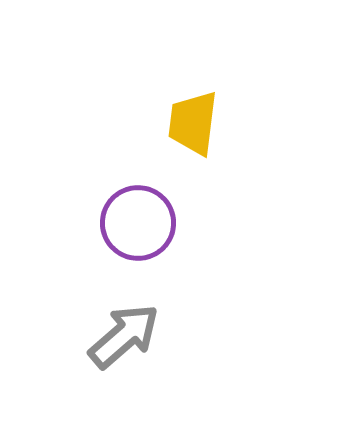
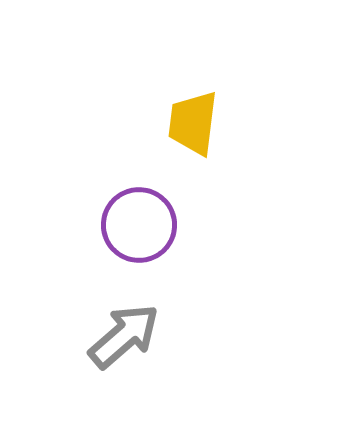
purple circle: moved 1 px right, 2 px down
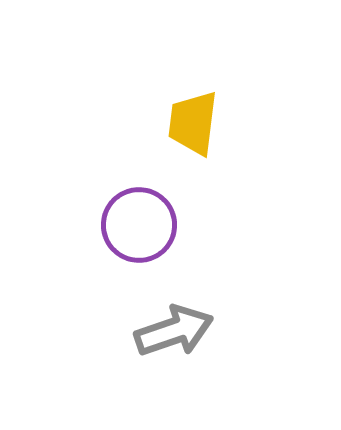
gray arrow: moved 50 px right, 5 px up; rotated 22 degrees clockwise
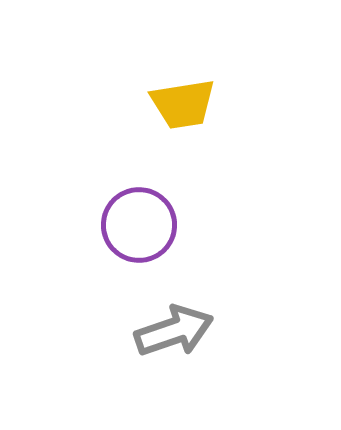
yellow trapezoid: moved 10 px left, 19 px up; rotated 106 degrees counterclockwise
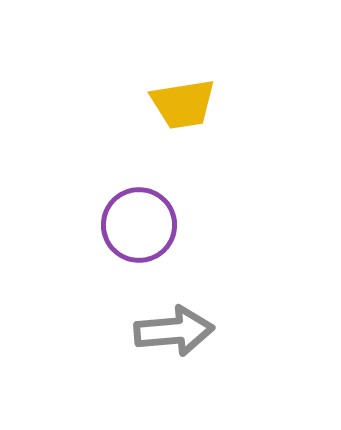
gray arrow: rotated 14 degrees clockwise
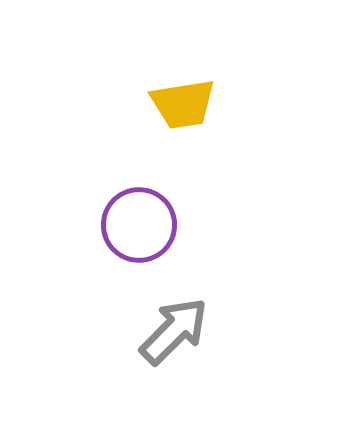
gray arrow: rotated 40 degrees counterclockwise
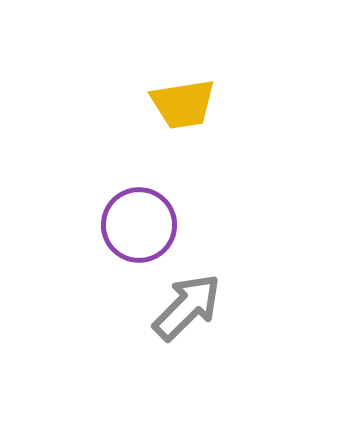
gray arrow: moved 13 px right, 24 px up
